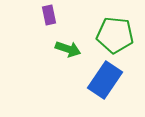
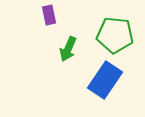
green arrow: rotated 95 degrees clockwise
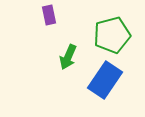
green pentagon: moved 3 px left; rotated 21 degrees counterclockwise
green arrow: moved 8 px down
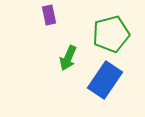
green pentagon: moved 1 px left, 1 px up
green arrow: moved 1 px down
